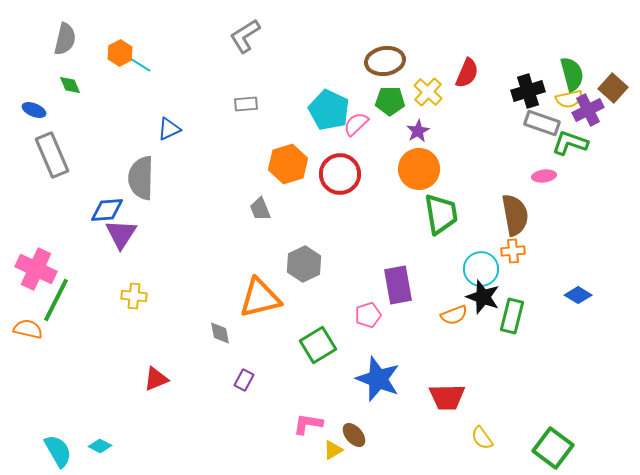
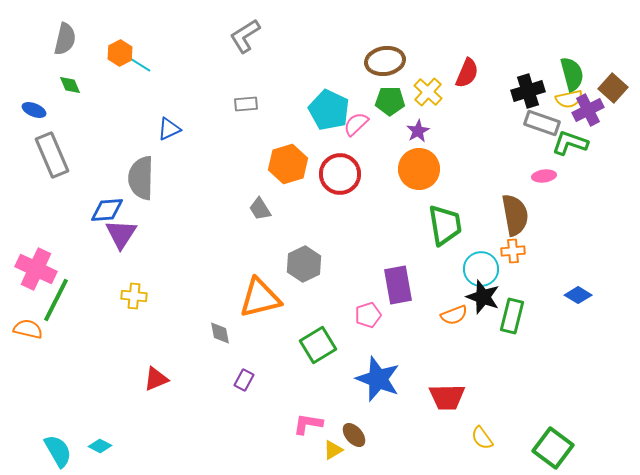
gray trapezoid at (260, 209): rotated 10 degrees counterclockwise
green trapezoid at (441, 214): moved 4 px right, 11 px down
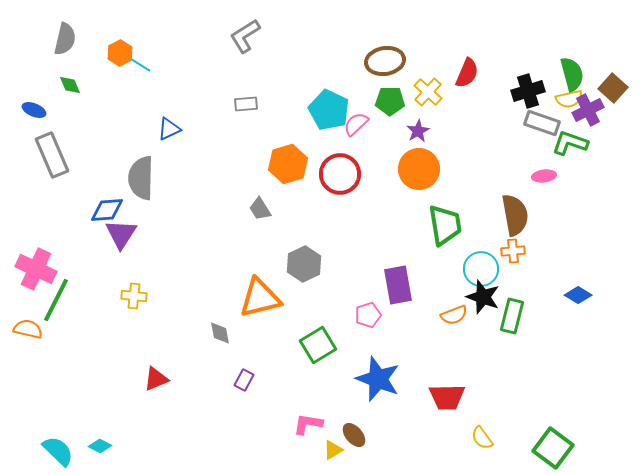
cyan semicircle at (58, 451): rotated 16 degrees counterclockwise
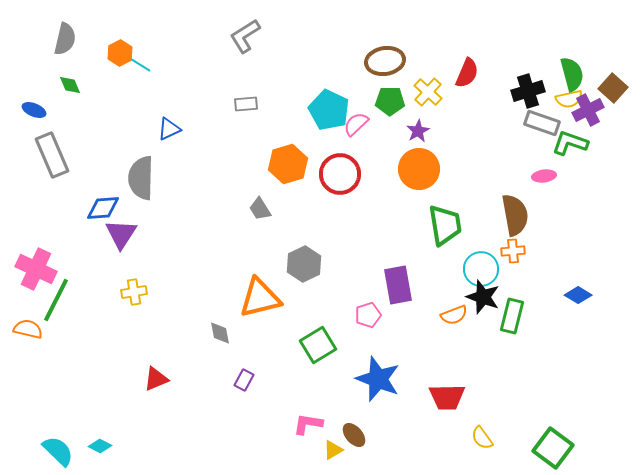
blue diamond at (107, 210): moved 4 px left, 2 px up
yellow cross at (134, 296): moved 4 px up; rotated 15 degrees counterclockwise
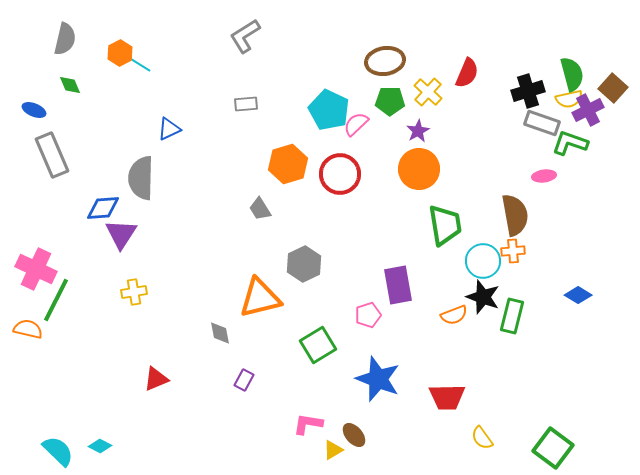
cyan circle at (481, 269): moved 2 px right, 8 px up
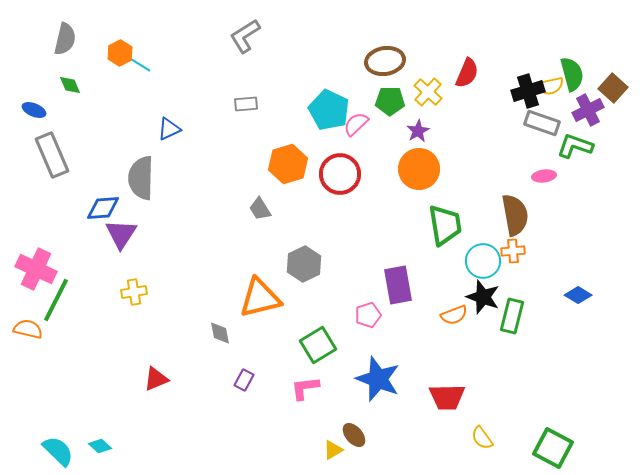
yellow semicircle at (569, 99): moved 19 px left, 13 px up
green L-shape at (570, 143): moved 5 px right, 3 px down
pink L-shape at (308, 424): moved 3 px left, 36 px up; rotated 16 degrees counterclockwise
cyan diamond at (100, 446): rotated 15 degrees clockwise
green square at (553, 448): rotated 9 degrees counterclockwise
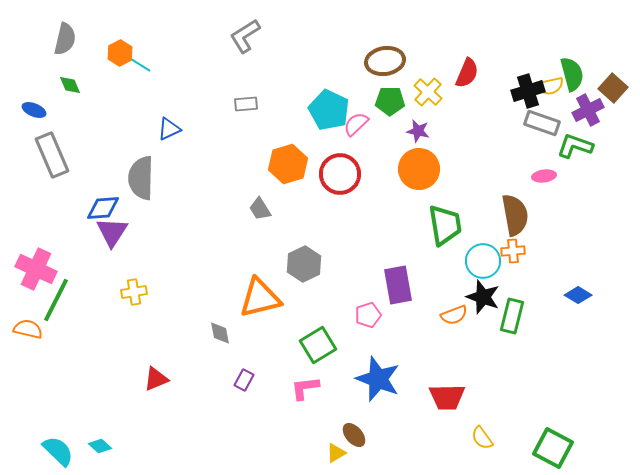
purple star at (418, 131): rotated 30 degrees counterclockwise
purple triangle at (121, 234): moved 9 px left, 2 px up
yellow triangle at (333, 450): moved 3 px right, 3 px down
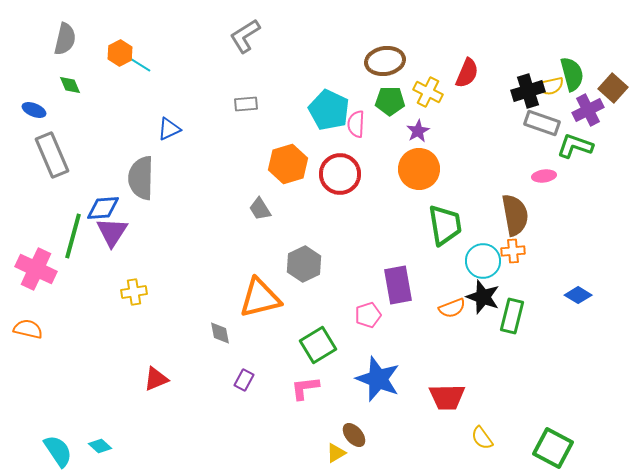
yellow cross at (428, 92): rotated 16 degrees counterclockwise
pink semicircle at (356, 124): rotated 44 degrees counterclockwise
purple star at (418, 131): rotated 30 degrees clockwise
green line at (56, 300): moved 17 px right, 64 px up; rotated 12 degrees counterclockwise
orange semicircle at (454, 315): moved 2 px left, 7 px up
cyan semicircle at (58, 451): rotated 12 degrees clockwise
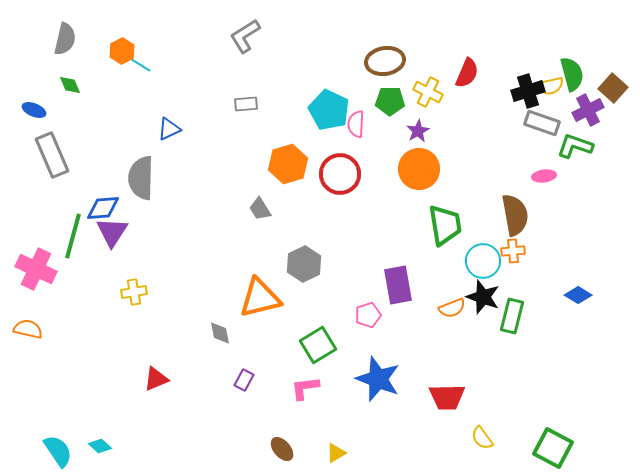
orange hexagon at (120, 53): moved 2 px right, 2 px up
brown ellipse at (354, 435): moved 72 px left, 14 px down
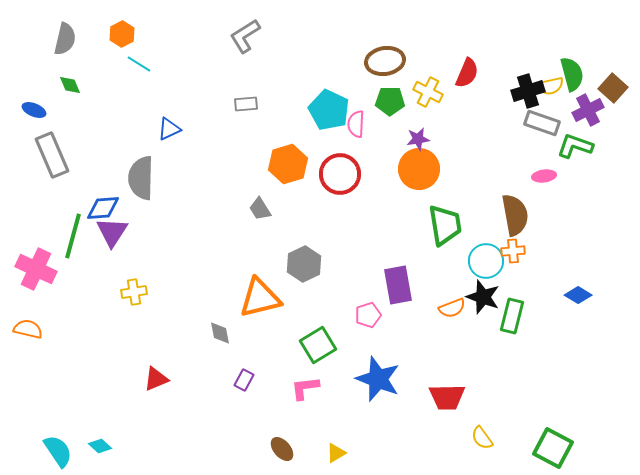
orange hexagon at (122, 51): moved 17 px up
purple star at (418, 131): moved 8 px down; rotated 20 degrees clockwise
cyan circle at (483, 261): moved 3 px right
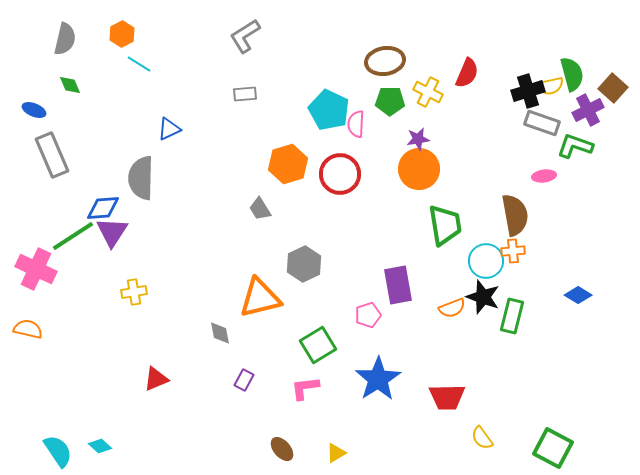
gray rectangle at (246, 104): moved 1 px left, 10 px up
green line at (73, 236): rotated 42 degrees clockwise
blue star at (378, 379): rotated 18 degrees clockwise
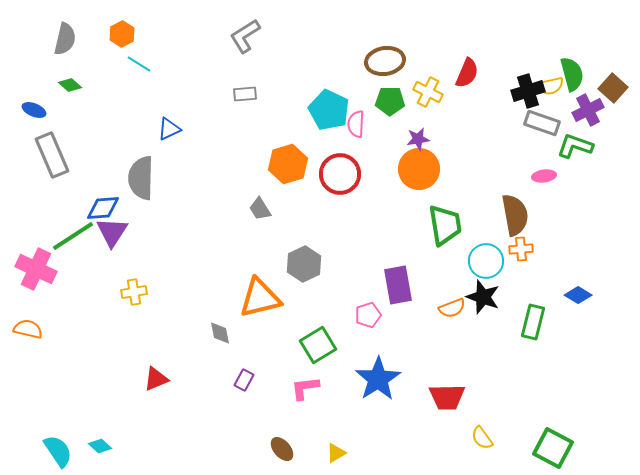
green diamond at (70, 85): rotated 25 degrees counterclockwise
orange cross at (513, 251): moved 8 px right, 2 px up
green rectangle at (512, 316): moved 21 px right, 6 px down
